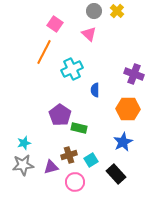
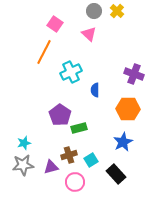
cyan cross: moved 1 px left, 3 px down
green rectangle: rotated 28 degrees counterclockwise
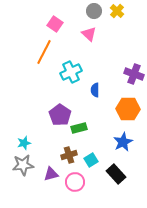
purple triangle: moved 7 px down
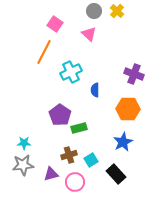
cyan star: rotated 16 degrees clockwise
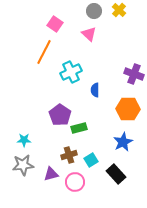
yellow cross: moved 2 px right, 1 px up
cyan star: moved 3 px up
